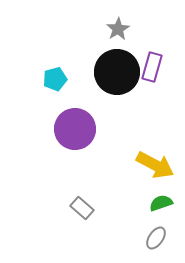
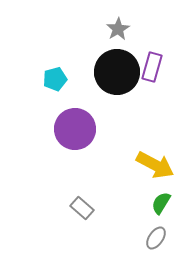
green semicircle: rotated 40 degrees counterclockwise
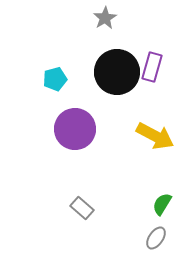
gray star: moved 13 px left, 11 px up
yellow arrow: moved 29 px up
green semicircle: moved 1 px right, 1 px down
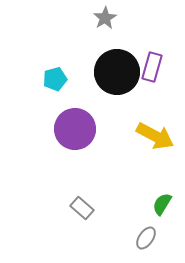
gray ellipse: moved 10 px left
